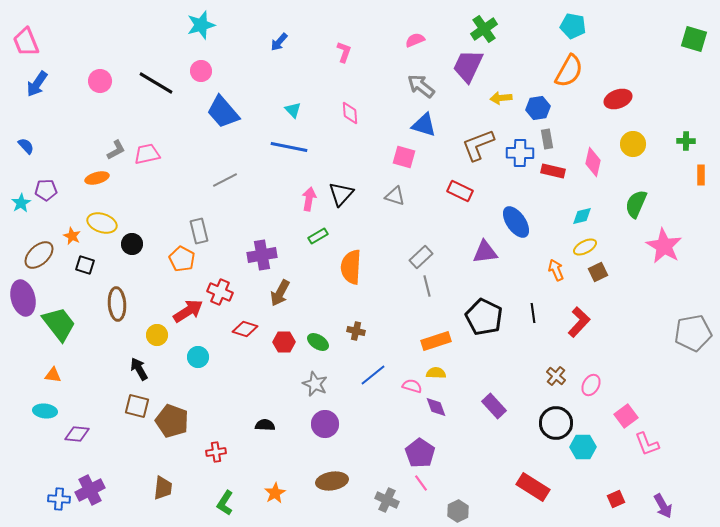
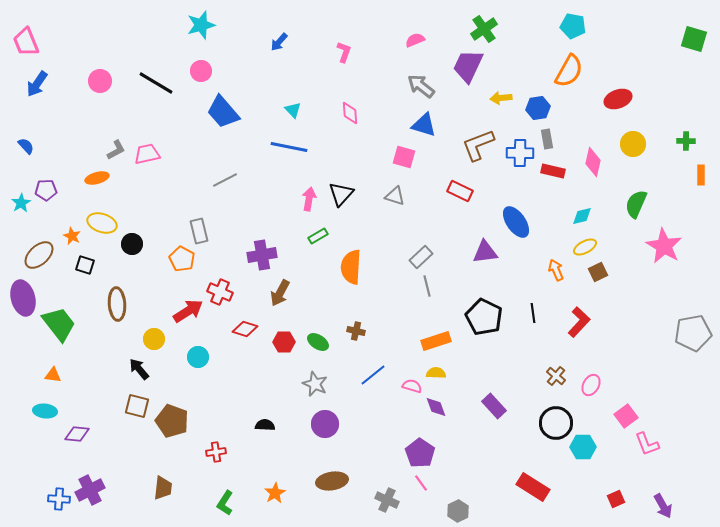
yellow circle at (157, 335): moved 3 px left, 4 px down
black arrow at (139, 369): rotated 10 degrees counterclockwise
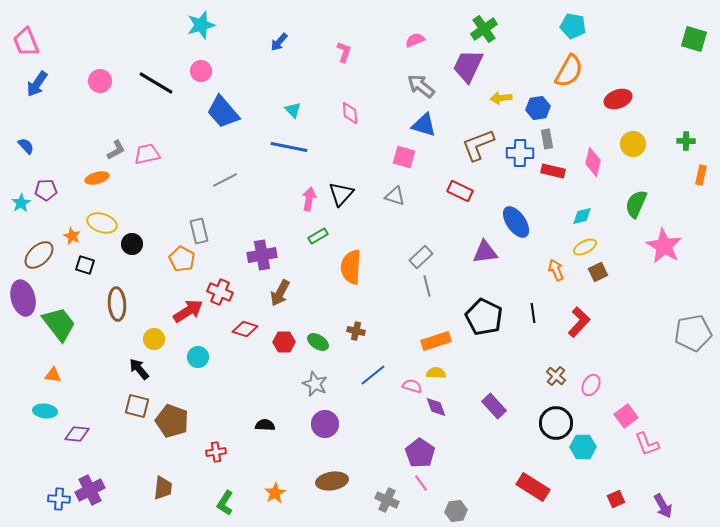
orange rectangle at (701, 175): rotated 12 degrees clockwise
gray hexagon at (458, 511): moved 2 px left; rotated 20 degrees clockwise
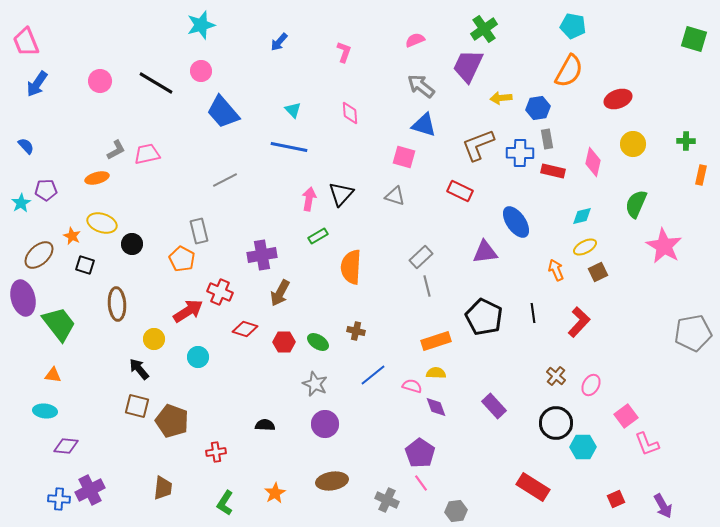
purple diamond at (77, 434): moved 11 px left, 12 px down
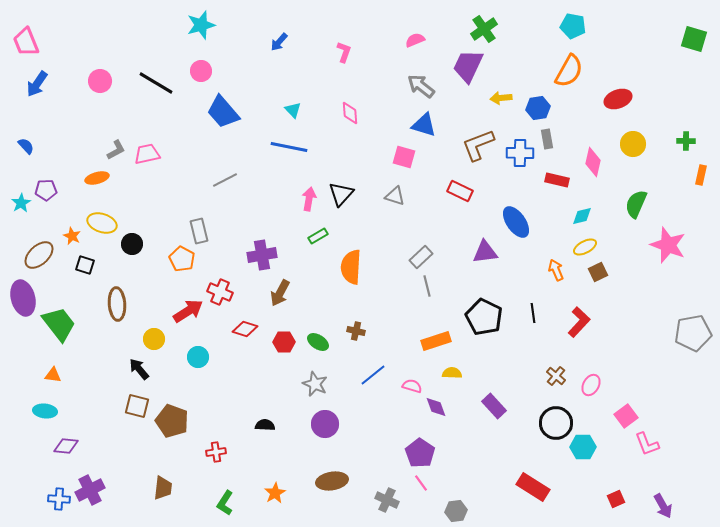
red rectangle at (553, 171): moved 4 px right, 9 px down
pink star at (664, 246): moved 4 px right, 1 px up; rotated 9 degrees counterclockwise
yellow semicircle at (436, 373): moved 16 px right
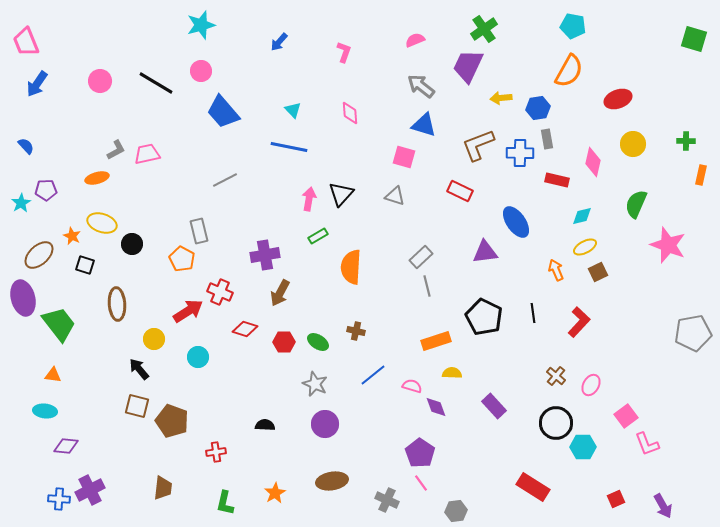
purple cross at (262, 255): moved 3 px right
green L-shape at (225, 503): rotated 20 degrees counterclockwise
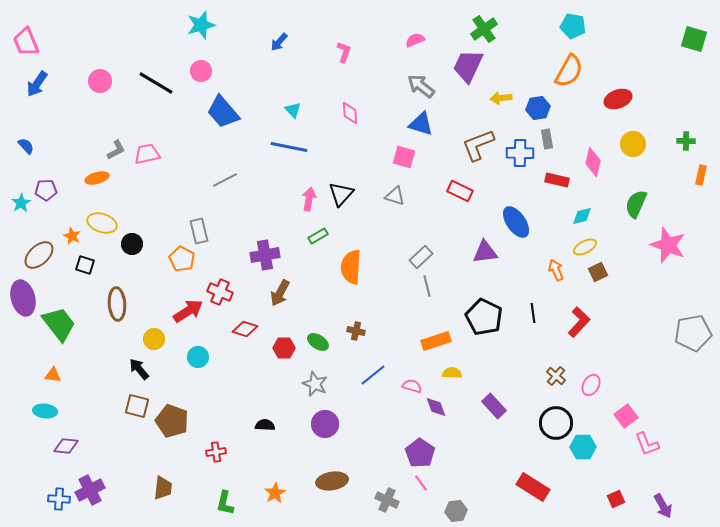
blue triangle at (424, 125): moved 3 px left, 1 px up
red hexagon at (284, 342): moved 6 px down
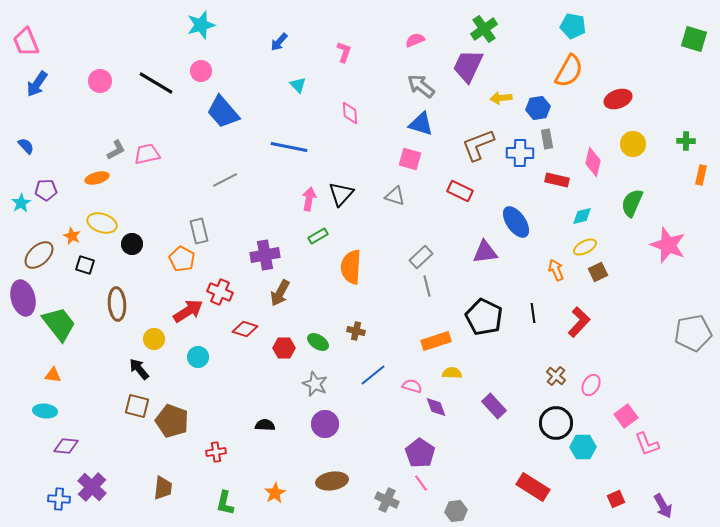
cyan triangle at (293, 110): moved 5 px right, 25 px up
pink square at (404, 157): moved 6 px right, 2 px down
green semicircle at (636, 204): moved 4 px left, 1 px up
purple cross at (90, 490): moved 2 px right, 3 px up; rotated 20 degrees counterclockwise
